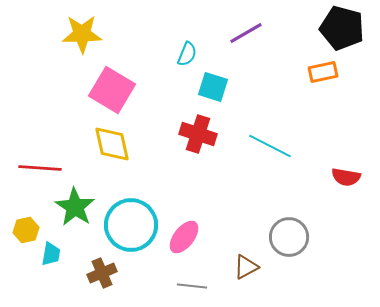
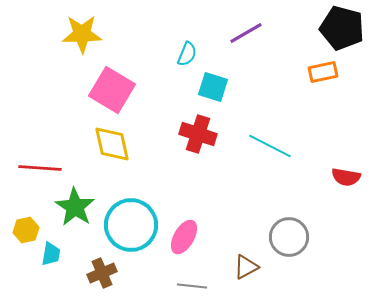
pink ellipse: rotated 8 degrees counterclockwise
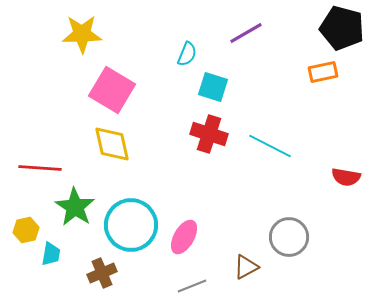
red cross: moved 11 px right
gray line: rotated 28 degrees counterclockwise
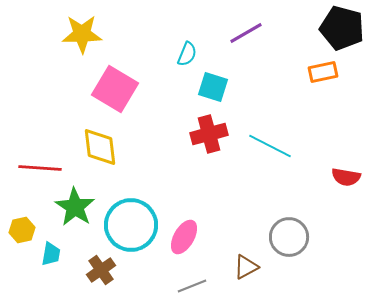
pink square: moved 3 px right, 1 px up
red cross: rotated 33 degrees counterclockwise
yellow diamond: moved 12 px left, 3 px down; rotated 6 degrees clockwise
yellow hexagon: moved 4 px left
brown cross: moved 1 px left, 3 px up; rotated 12 degrees counterclockwise
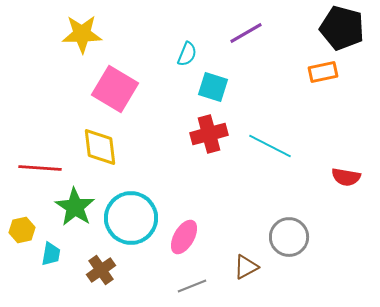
cyan circle: moved 7 px up
